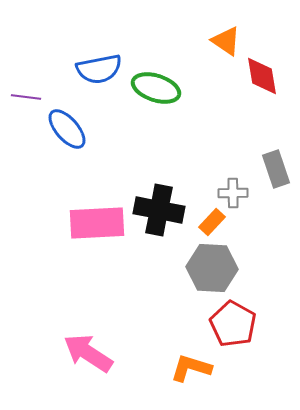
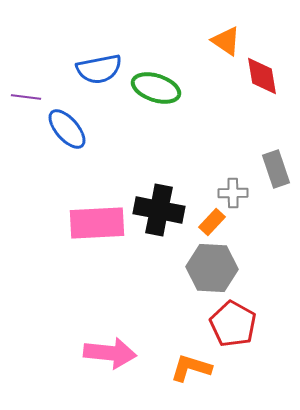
pink arrow: moved 22 px right; rotated 153 degrees clockwise
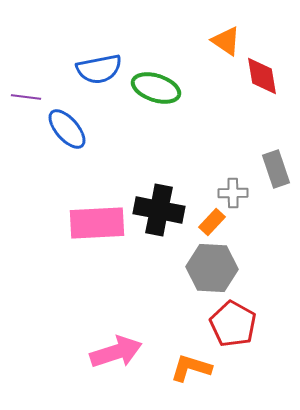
pink arrow: moved 6 px right, 1 px up; rotated 24 degrees counterclockwise
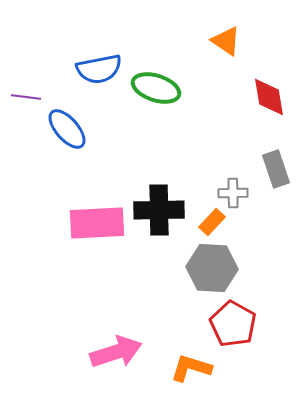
red diamond: moved 7 px right, 21 px down
black cross: rotated 12 degrees counterclockwise
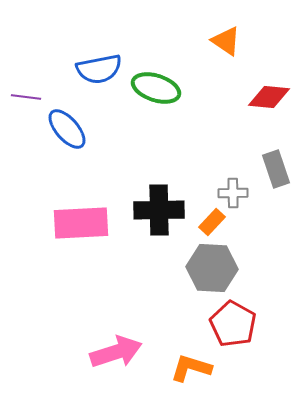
red diamond: rotated 75 degrees counterclockwise
pink rectangle: moved 16 px left
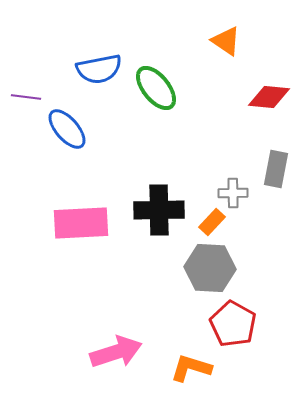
green ellipse: rotated 33 degrees clockwise
gray rectangle: rotated 30 degrees clockwise
gray hexagon: moved 2 px left
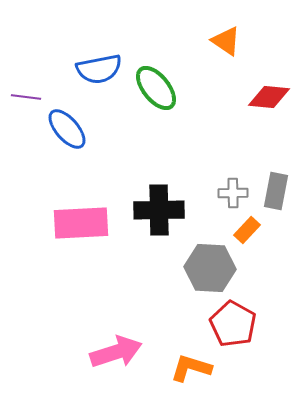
gray rectangle: moved 22 px down
orange rectangle: moved 35 px right, 8 px down
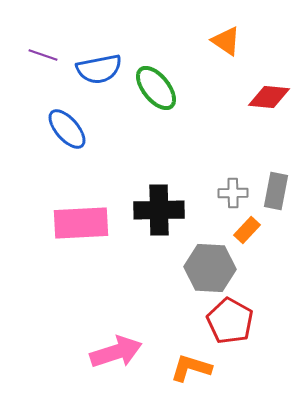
purple line: moved 17 px right, 42 px up; rotated 12 degrees clockwise
red pentagon: moved 3 px left, 3 px up
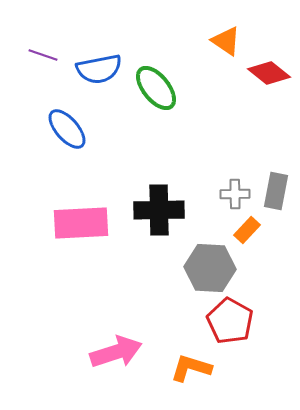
red diamond: moved 24 px up; rotated 33 degrees clockwise
gray cross: moved 2 px right, 1 px down
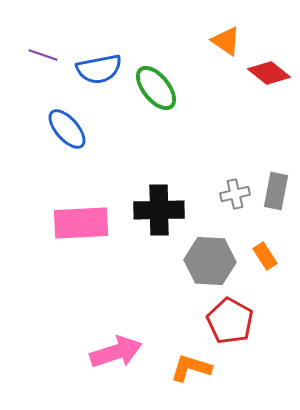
gray cross: rotated 12 degrees counterclockwise
orange rectangle: moved 18 px right, 26 px down; rotated 76 degrees counterclockwise
gray hexagon: moved 7 px up
